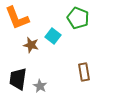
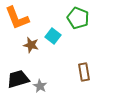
black trapezoid: rotated 65 degrees clockwise
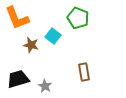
gray star: moved 5 px right
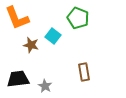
black trapezoid: rotated 10 degrees clockwise
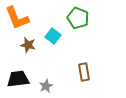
brown star: moved 3 px left
gray star: moved 1 px right; rotated 16 degrees clockwise
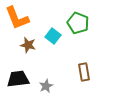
green pentagon: moved 5 px down
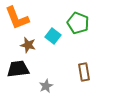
black trapezoid: moved 10 px up
